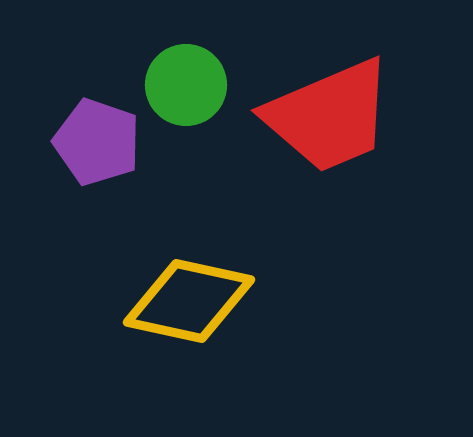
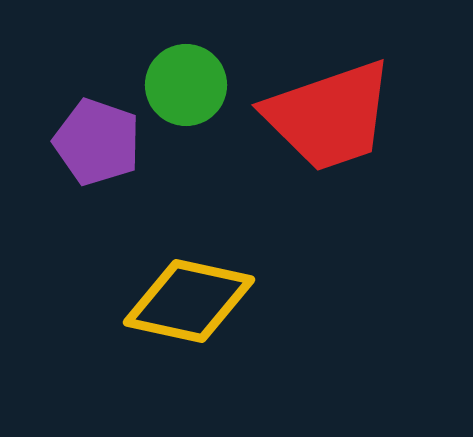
red trapezoid: rotated 4 degrees clockwise
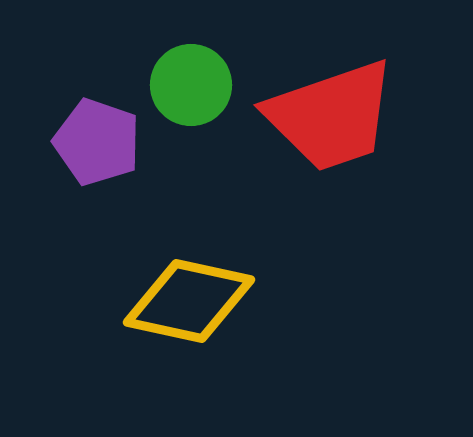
green circle: moved 5 px right
red trapezoid: moved 2 px right
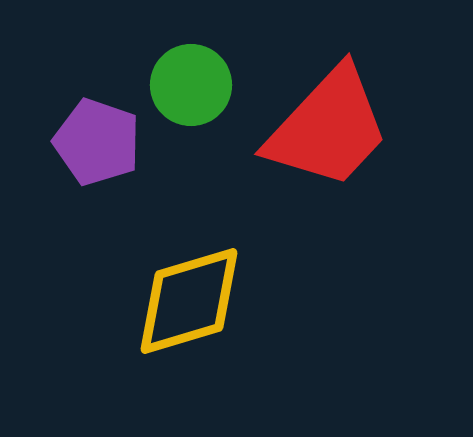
red trapezoid: moved 3 px left, 12 px down; rotated 28 degrees counterclockwise
yellow diamond: rotated 29 degrees counterclockwise
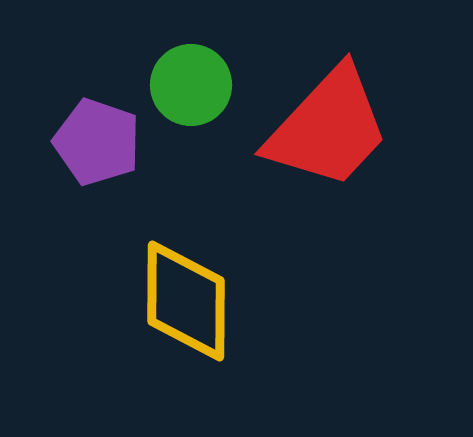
yellow diamond: moved 3 px left; rotated 73 degrees counterclockwise
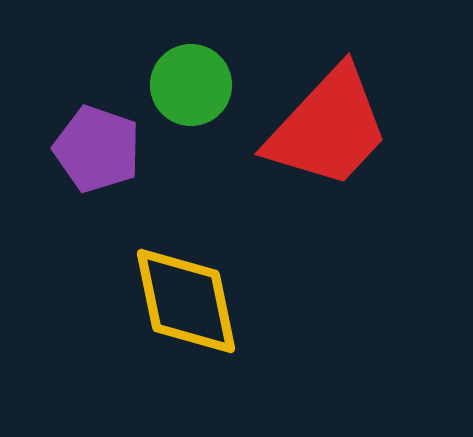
purple pentagon: moved 7 px down
yellow diamond: rotated 12 degrees counterclockwise
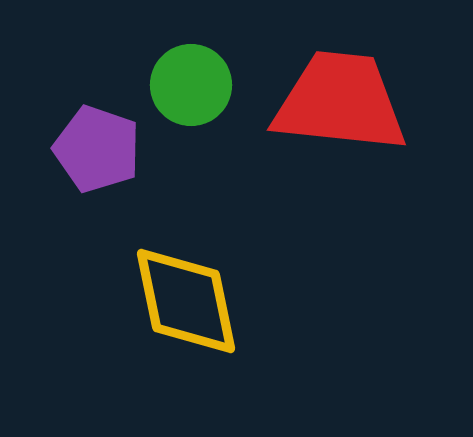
red trapezoid: moved 12 px right, 26 px up; rotated 127 degrees counterclockwise
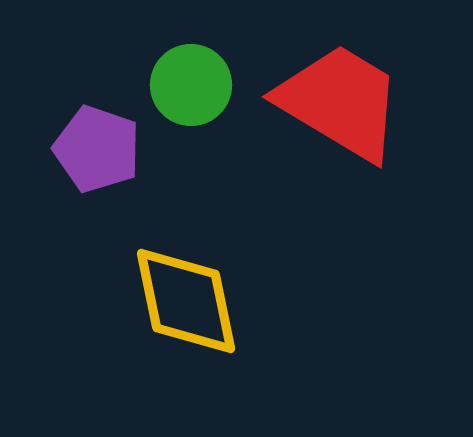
red trapezoid: rotated 25 degrees clockwise
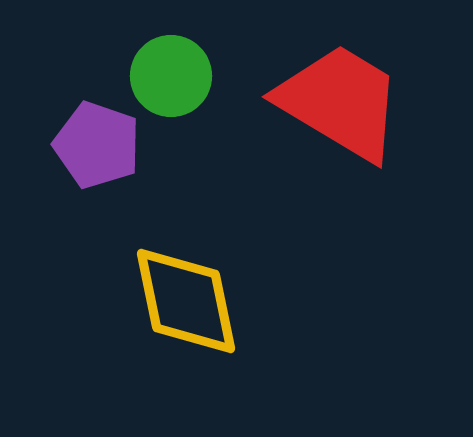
green circle: moved 20 px left, 9 px up
purple pentagon: moved 4 px up
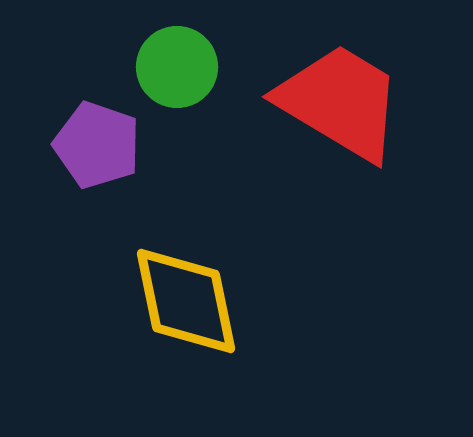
green circle: moved 6 px right, 9 px up
